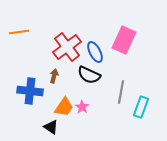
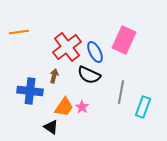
cyan rectangle: moved 2 px right
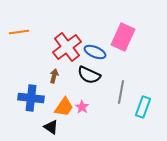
pink rectangle: moved 1 px left, 3 px up
blue ellipse: rotated 40 degrees counterclockwise
blue cross: moved 1 px right, 7 px down
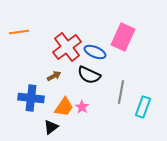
brown arrow: rotated 48 degrees clockwise
black triangle: rotated 49 degrees clockwise
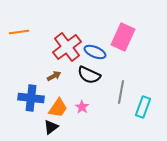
orange trapezoid: moved 6 px left, 1 px down
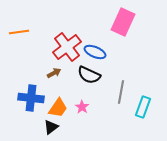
pink rectangle: moved 15 px up
brown arrow: moved 3 px up
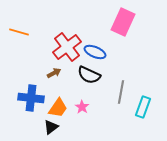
orange line: rotated 24 degrees clockwise
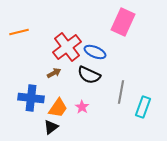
orange line: rotated 30 degrees counterclockwise
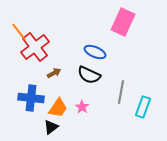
orange line: rotated 66 degrees clockwise
red cross: moved 32 px left
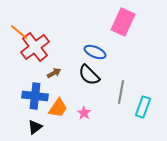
orange line: rotated 12 degrees counterclockwise
black semicircle: rotated 20 degrees clockwise
blue cross: moved 4 px right, 2 px up
pink star: moved 2 px right, 6 px down
black triangle: moved 16 px left
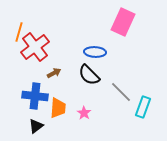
orange line: rotated 66 degrees clockwise
blue ellipse: rotated 20 degrees counterclockwise
gray line: rotated 55 degrees counterclockwise
orange trapezoid: rotated 30 degrees counterclockwise
black triangle: moved 1 px right, 1 px up
